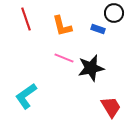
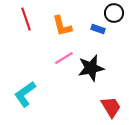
pink line: rotated 54 degrees counterclockwise
cyan L-shape: moved 1 px left, 2 px up
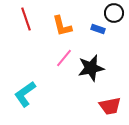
pink line: rotated 18 degrees counterclockwise
red trapezoid: moved 1 px left, 1 px up; rotated 110 degrees clockwise
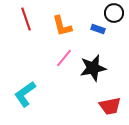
black star: moved 2 px right
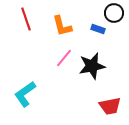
black star: moved 1 px left, 2 px up
